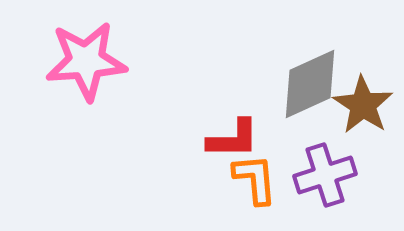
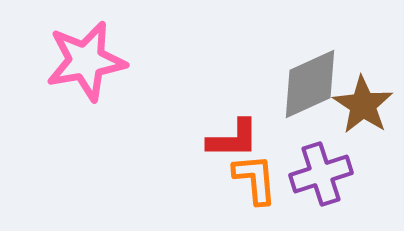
pink star: rotated 6 degrees counterclockwise
purple cross: moved 4 px left, 1 px up
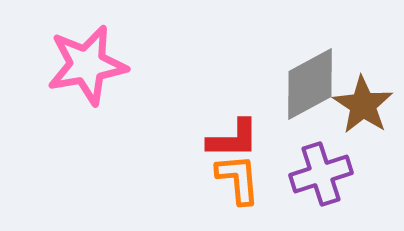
pink star: moved 1 px right, 4 px down
gray diamond: rotated 4 degrees counterclockwise
orange L-shape: moved 17 px left
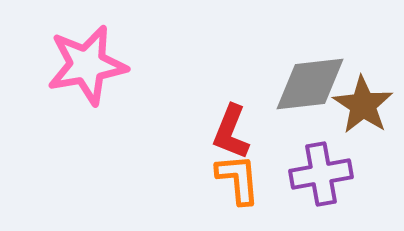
gray diamond: rotated 22 degrees clockwise
red L-shape: moved 2 px left, 7 px up; rotated 112 degrees clockwise
purple cross: rotated 8 degrees clockwise
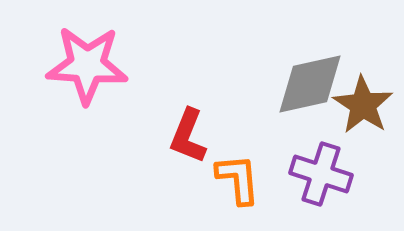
pink star: rotated 14 degrees clockwise
gray diamond: rotated 6 degrees counterclockwise
red L-shape: moved 43 px left, 4 px down
purple cross: rotated 28 degrees clockwise
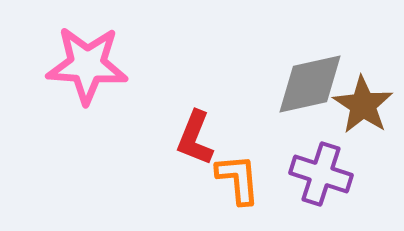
red L-shape: moved 7 px right, 2 px down
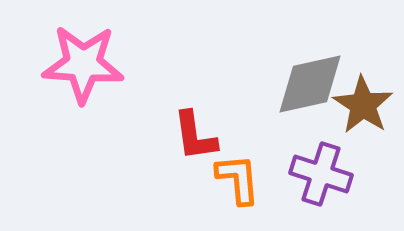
pink star: moved 4 px left, 1 px up
red L-shape: moved 2 px up; rotated 30 degrees counterclockwise
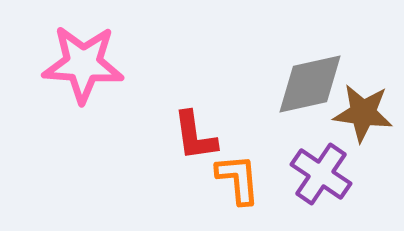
brown star: moved 8 px down; rotated 26 degrees counterclockwise
purple cross: rotated 16 degrees clockwise
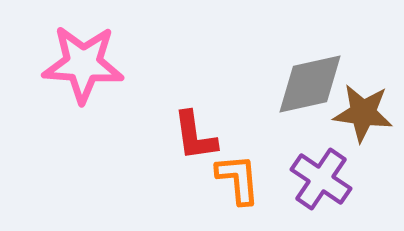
purple cross: moved 5 px down
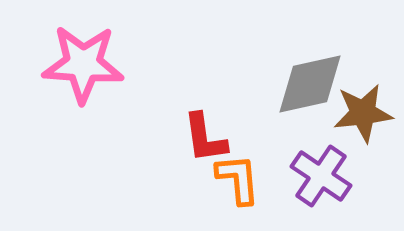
brown star: rotated 14 degrees counterclockwise
red L-shape: moved 10 px right, 2 px down
purple cross: moved 3 px up
